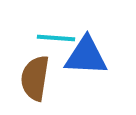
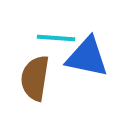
blue triangle: moved 1 px right, 1 px down; rotated 9 degrees clockwise
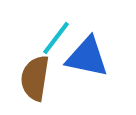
cyan line: rotated 57 degrees counterclockwise
